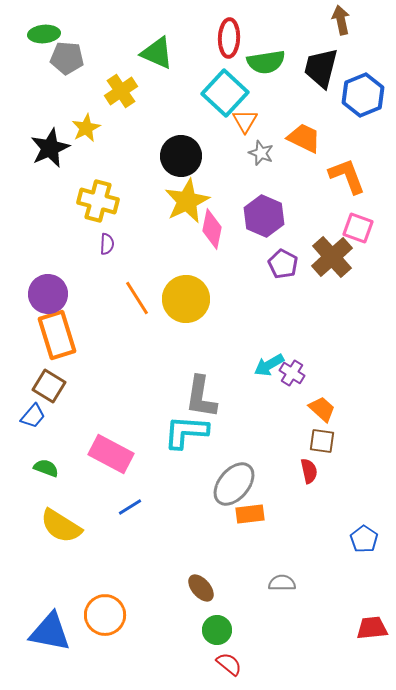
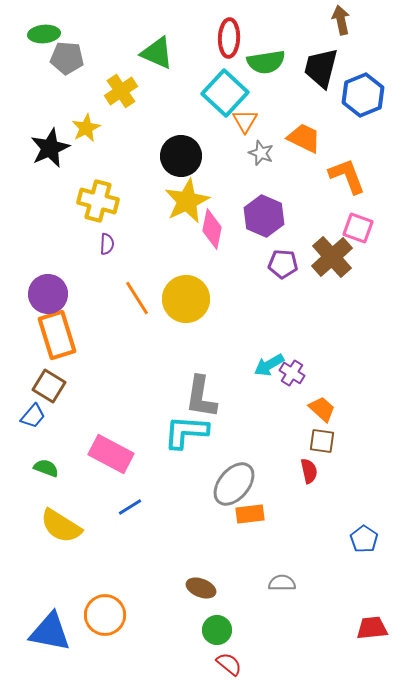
purple pentagon at (283, 264): rotated 24 degrees counterclockwise
brown ellipse at (201, 588): rotated 28 degrees counterclockwise
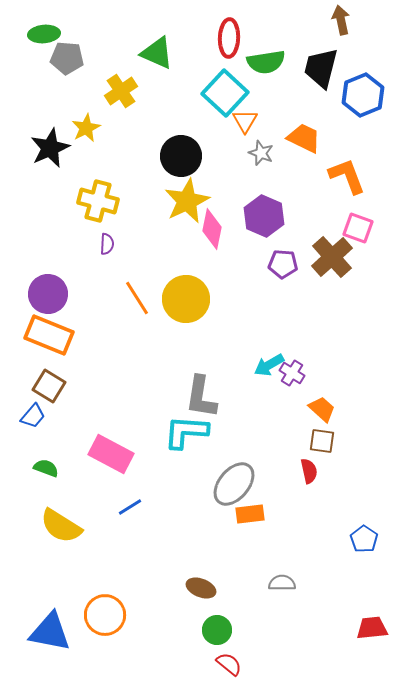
orange rectangle at (57, 335): moved 8 px left; rotated 51 degrees counterclockwise
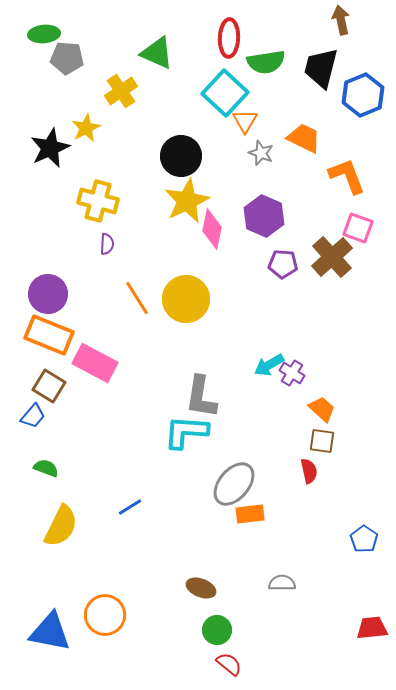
pink rectangle at (111, 454): moved 16 px left, 91 px up
yellow semicircle at (61, 526): rotated 96 degrees counterclockwise
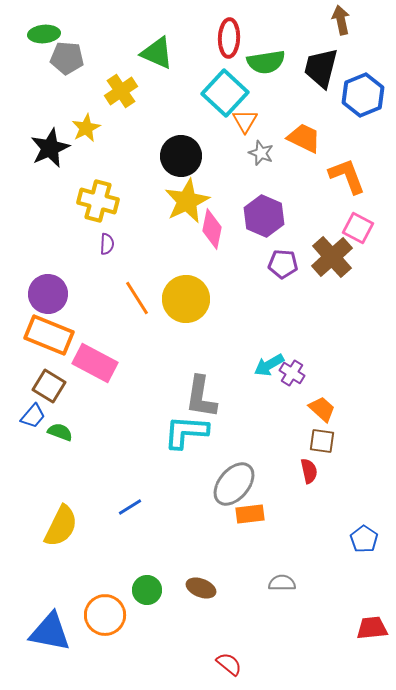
pink square at (358, 228): rotated 8 degrees clockwise
green semicircle at (46, 468): moved 14 px right, 36 px up
green circle at (217, 630): moved 70 px left, 40 px up
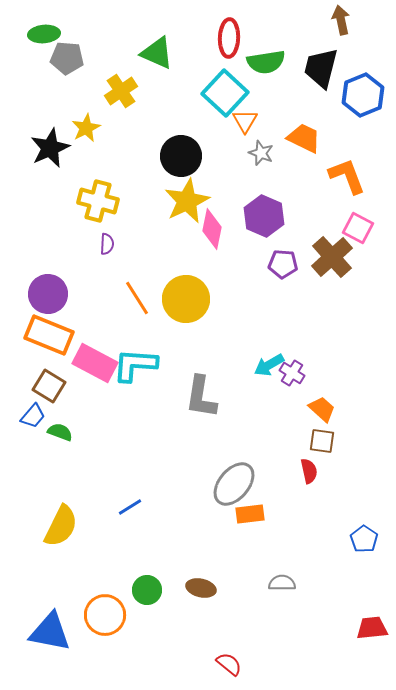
cyan L-shape at (186, 432): moved 51 px left, 67 px up
brown ellipse at (201, 588): rotated 8 degrees counterclockwise
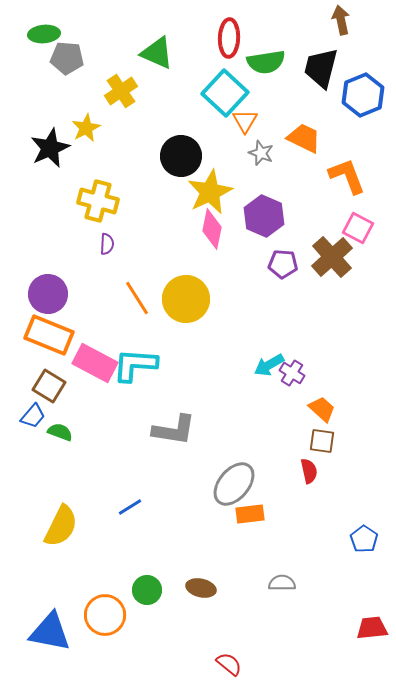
yellow star at (187, 201): moved 23 px right, 9 px up
gray L-shape at (201, 397): moved 27 px left, 33 px down; rotated 90 degrees counterclockwise
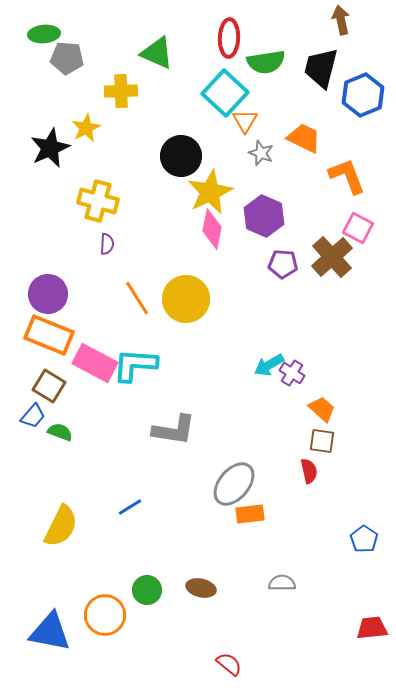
yellow cross at (121, 91): rotated 32 degrees clockwise
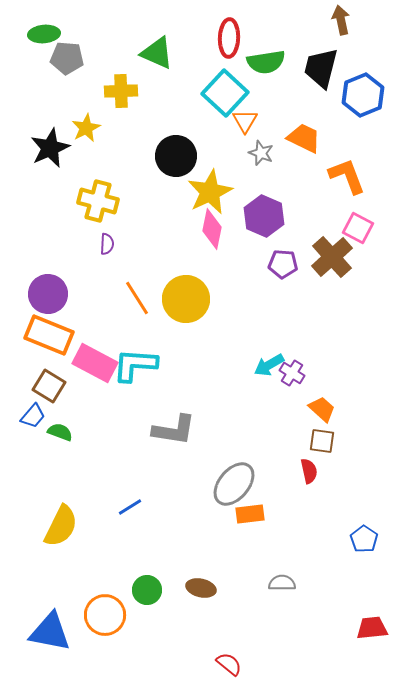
black circle at (181, 156): moved 5 px left
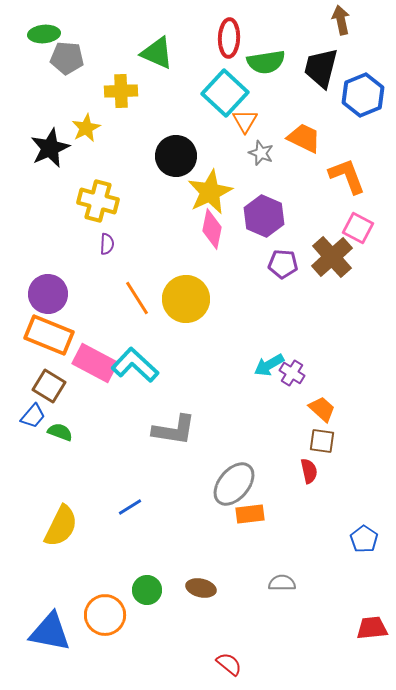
cyan L-shape at (135, 365): rotated 39 degrees clockwise
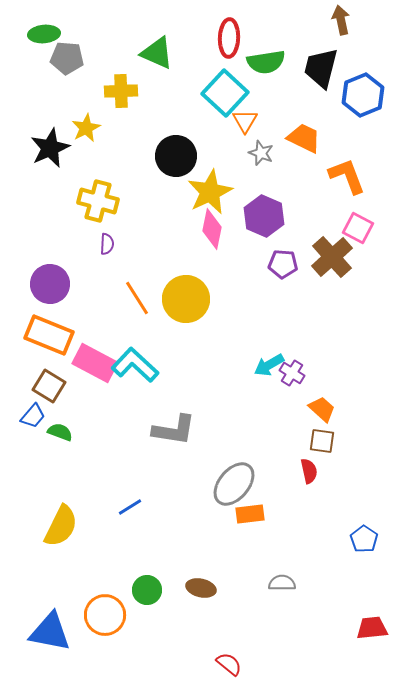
purple circle at (48, 294): moved 2 px right, 10 px up
